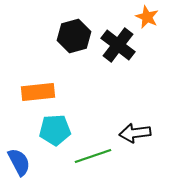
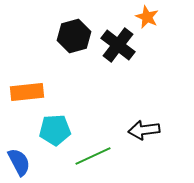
orange rectangle: moved 11 px left
black arrow: moved 9 px right, 3 px up
green line: rotated 6 degrees counterclockwise
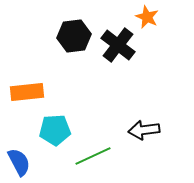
black hexagon: rotated 8 degrees clockwise
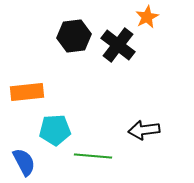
orange star: rotated 20 degrees clockwise
green line: rotated 30 degrees clockwise
blue semicircle: moved 5 px right
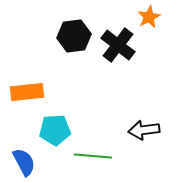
orange star: moved 2 px right
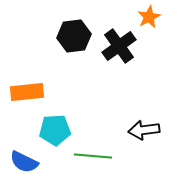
black cross: moved 1 px right, 1 px down; rotated 16 degrees clockwise
blue semicircle: rotated 144 degrees clockwise
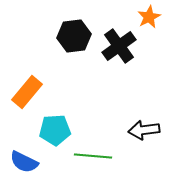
orange rectangle: rotated 44 degrees counterclockwise
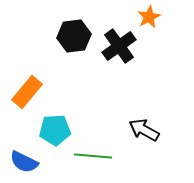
black arrow: rotated 36 degrees clockwise
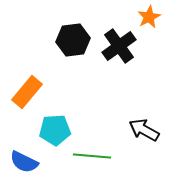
black hexagon: moved 1 px left, 4 px down
green line: moved 1 px left
